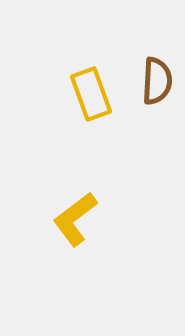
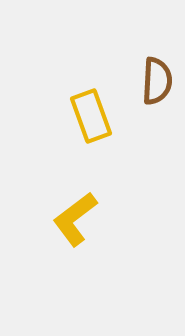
yellow rectangle: moved 22 px down
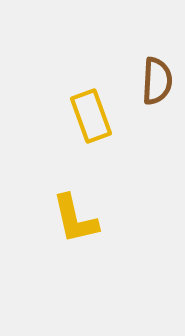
yellow L-shape: rotated 66 degrees counterclockwise
